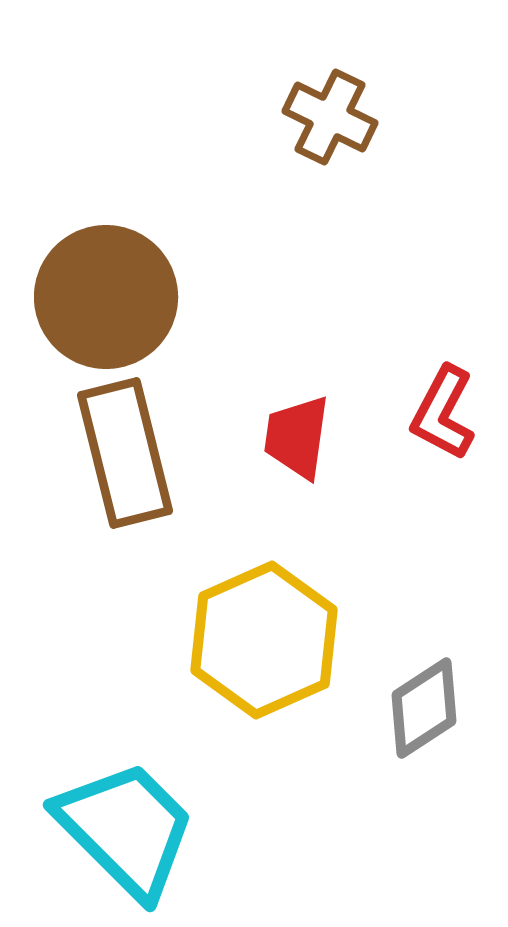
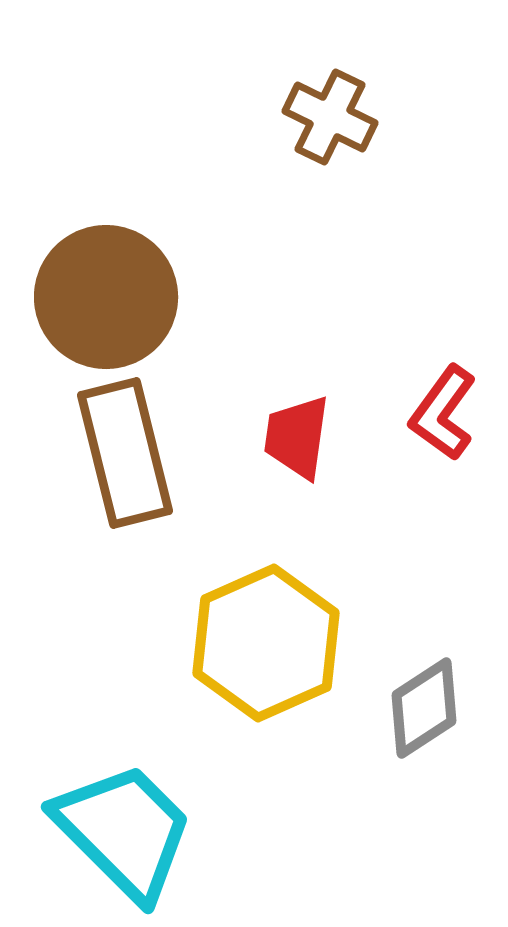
red L-shape: rotated 8 degrees clockwise
yellow hexagon: moved 2 px right, 3 px down
cyan trapezoid: moved 2 px left, 2 px down
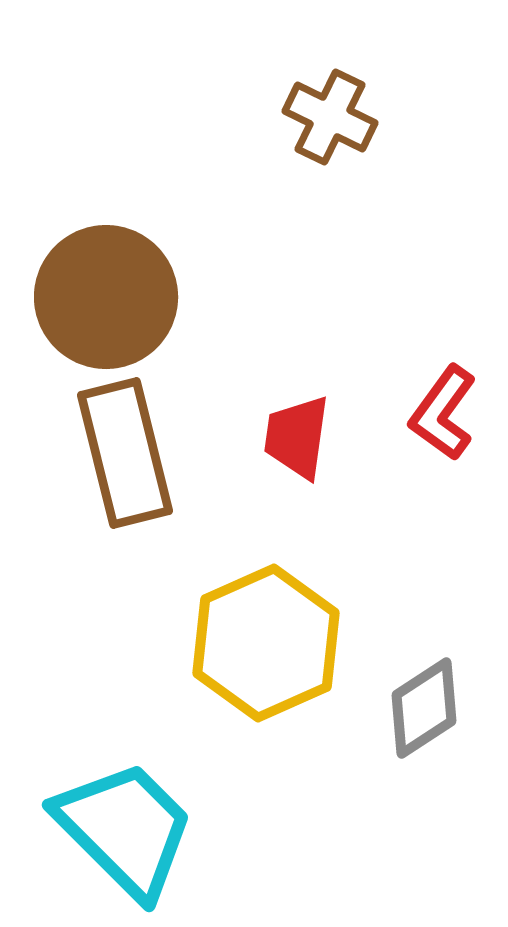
cyan trapezoid: moved 1 px right, 2 px up
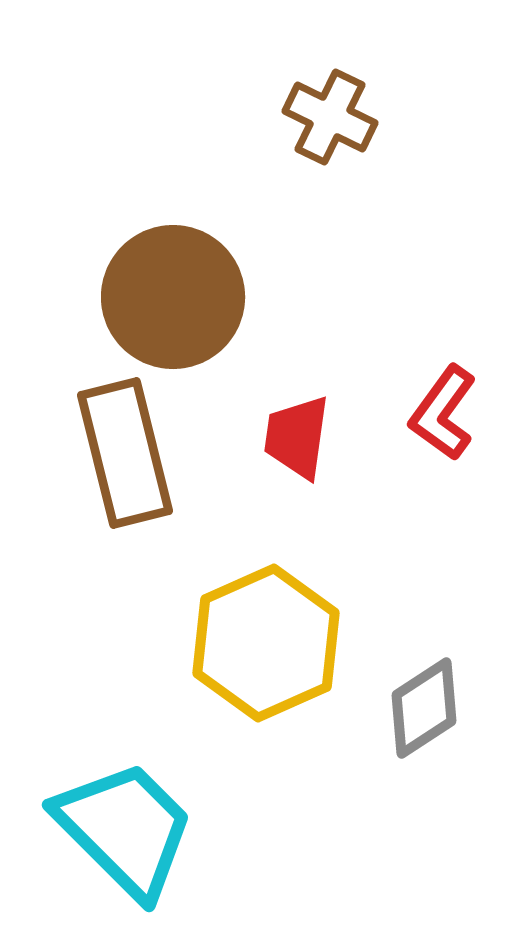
brown circle: moved 67 px right
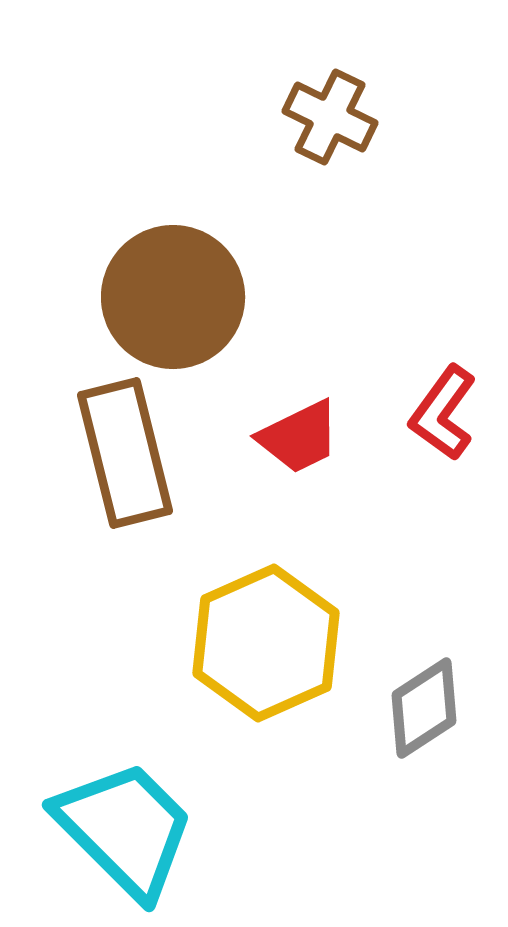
red trapezoid: moved 2 px right; rotated 124 degrees counterclockwise
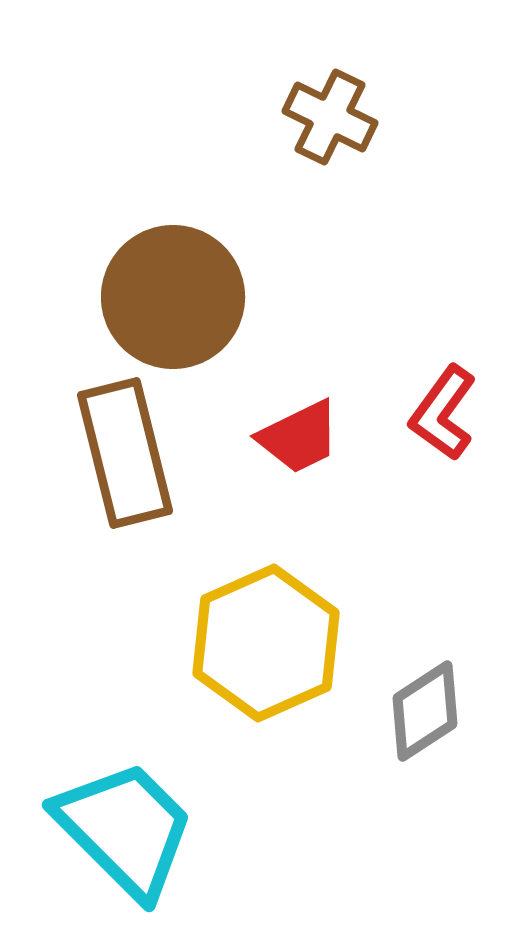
gray diamond: moved 1 px right, 3 px down
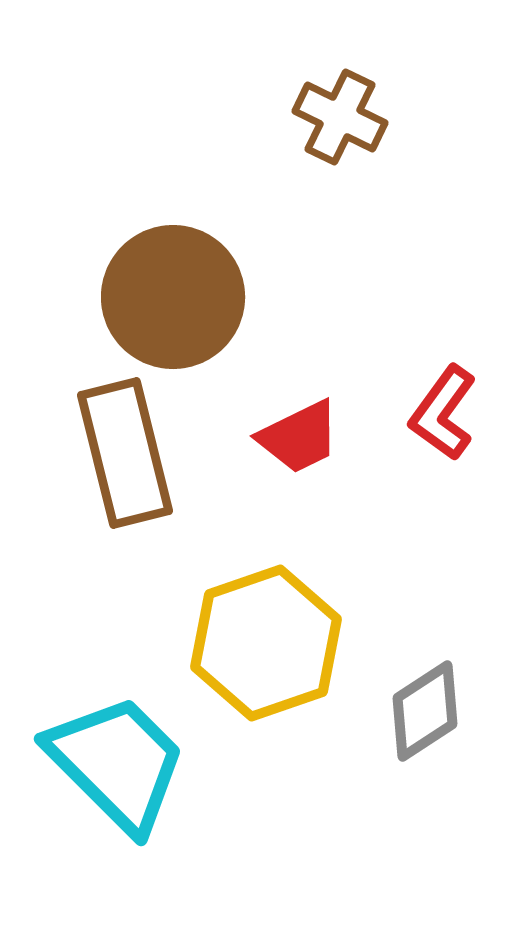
brown cross: moved 10 px right
yellow hexagon: rotated 5 degrees clockwise
cyan trapezoid: moved 8 px left, 66 px up
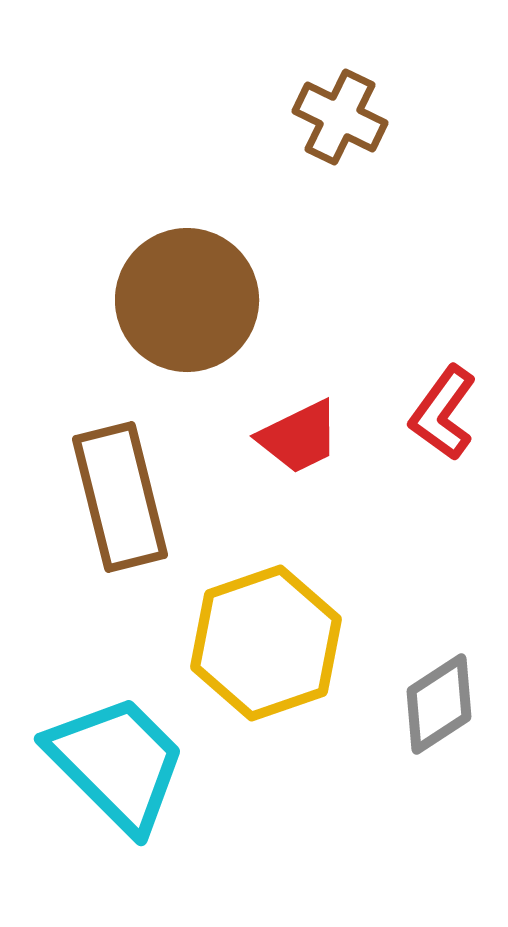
brown circle: moved 14 px right, 3 px down
brown rectangle: moved 5 px left, 44 px down
gray diamond: moved 14 px right, 7 px up
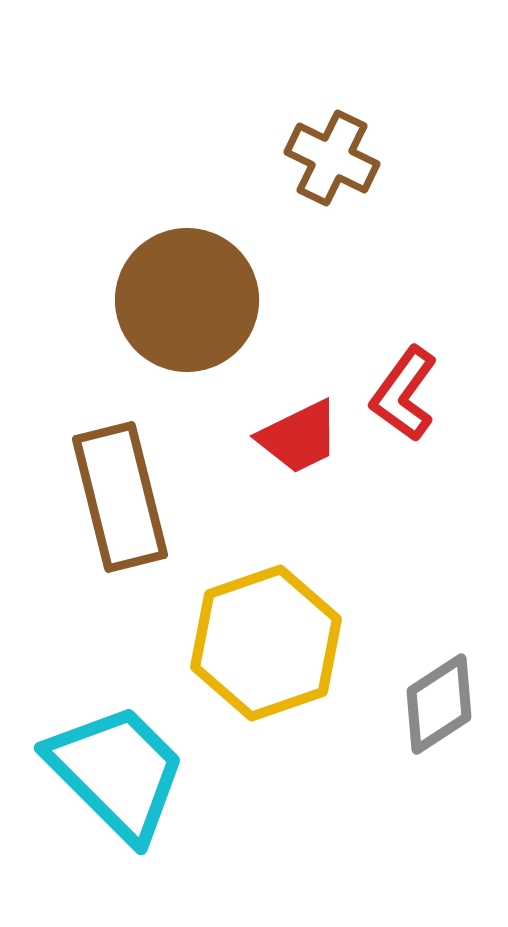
brown cross: moved 8 px left, 41 px down
red L-shape: moved 39 px left, 19 px up
cyan trapezoid: moved 9 px down
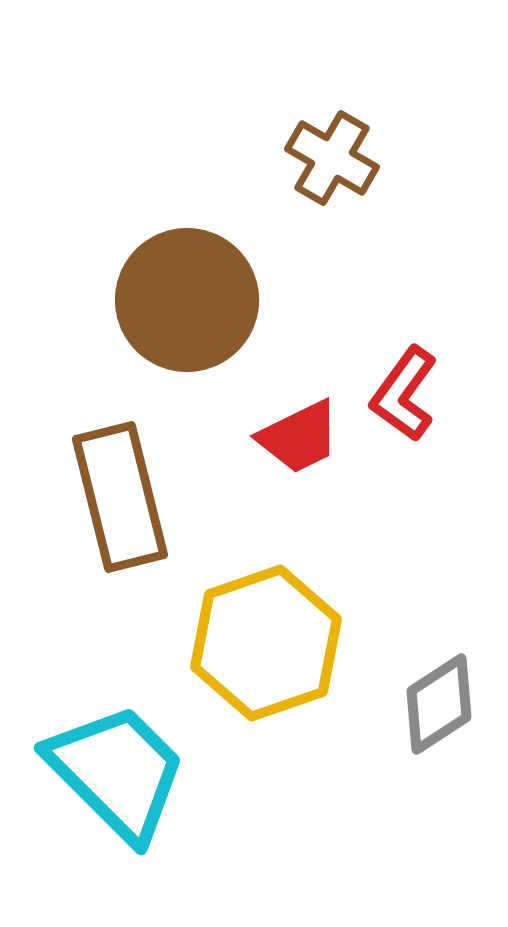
brown cross: rotated 4 degrees clockwise
